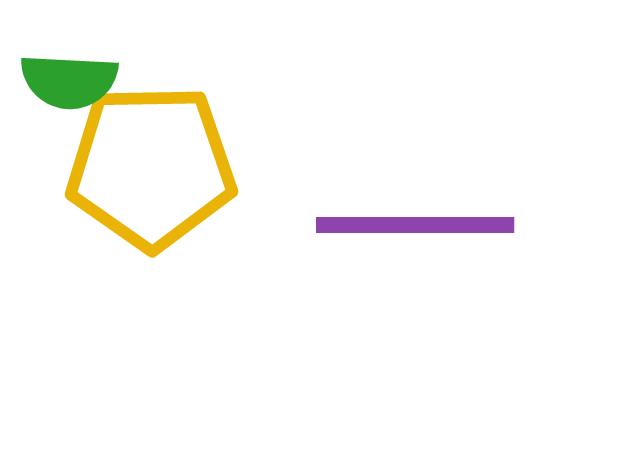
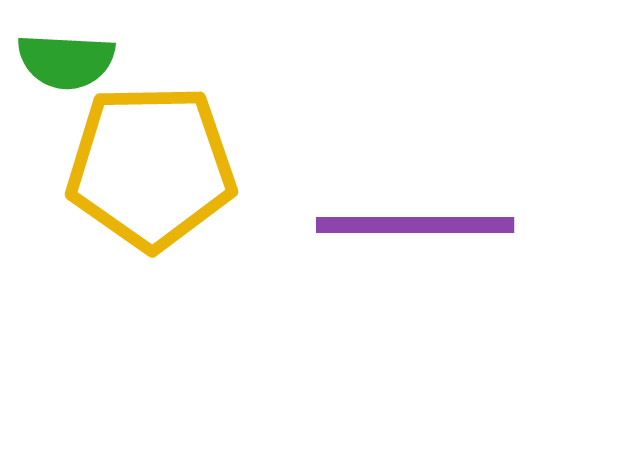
green semicircle: moved 3 px left, 20 px up
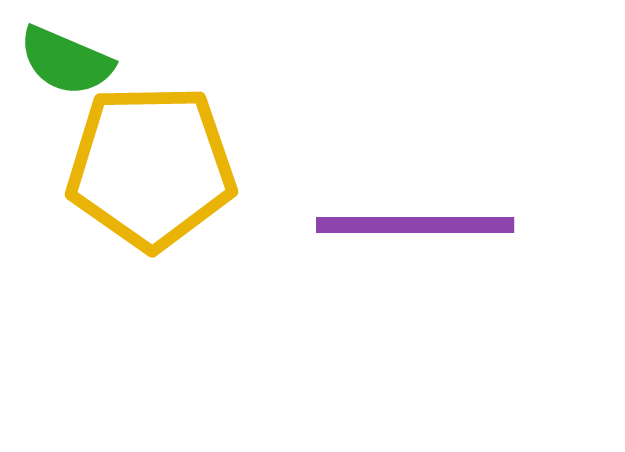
green semicircle: rotated 20 degrees clockwise
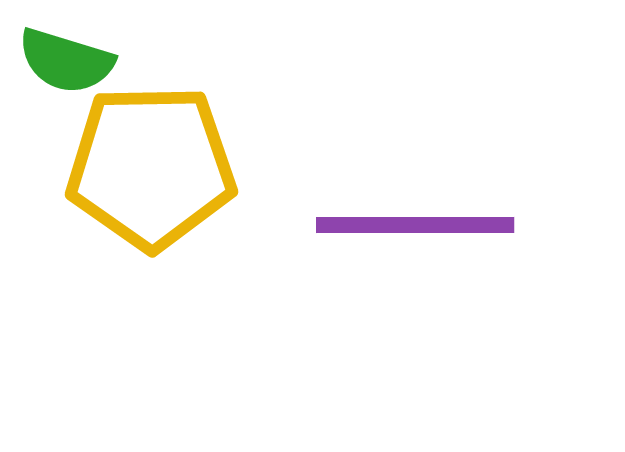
green semicircle: rotated 6 degrees counterclockwise
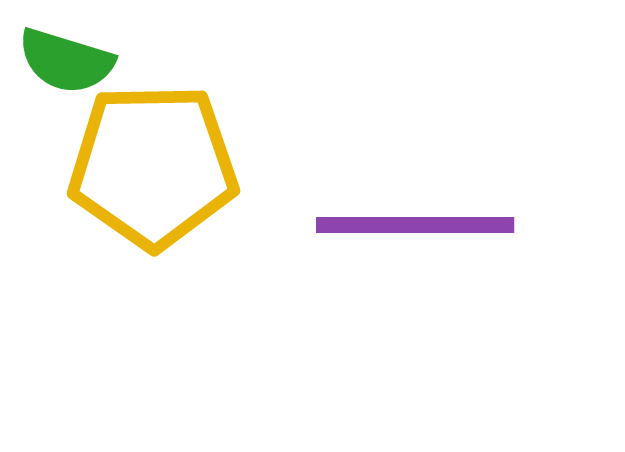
yellow pentagon: moved 2 px right, 1 px up
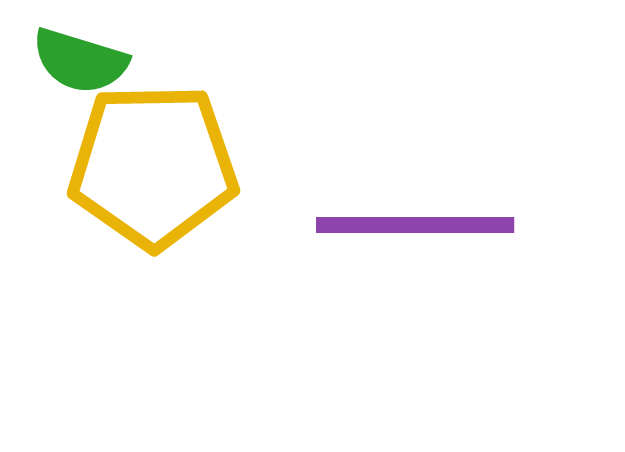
green semicircle: moved 14 px right
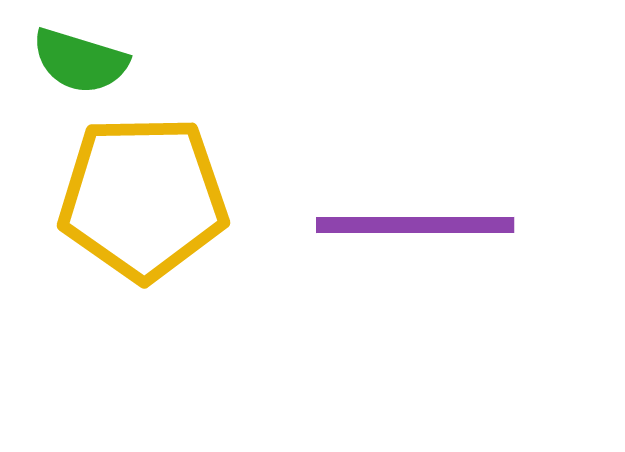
yellow pentagon: moved 10 px left, 32 px down
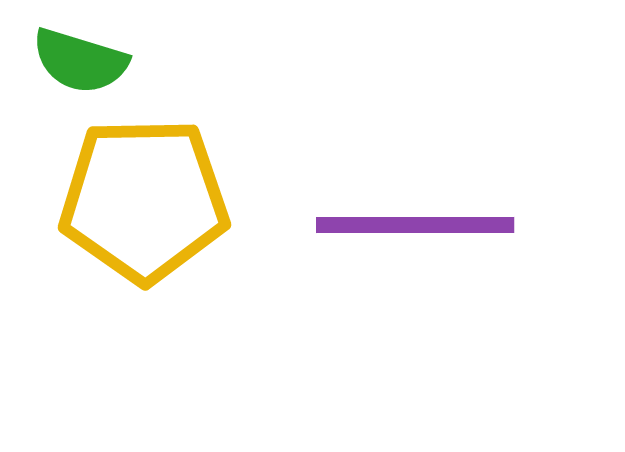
yellow pentagon: moved 1 px right, 2 px down
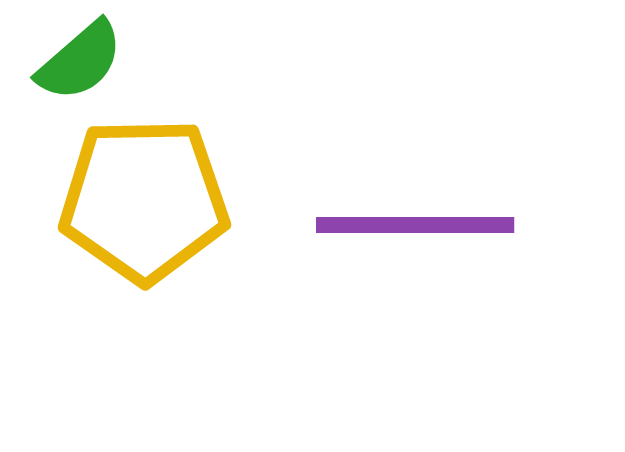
green semicircle: rotated 58 degrees counterclockwise
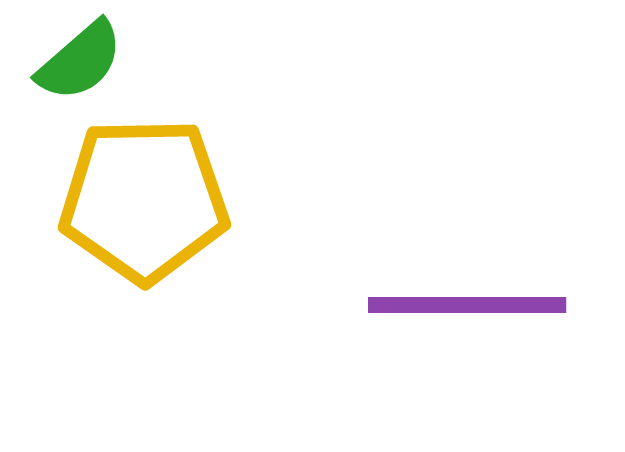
purple line: moved 52 px right, 80 px down
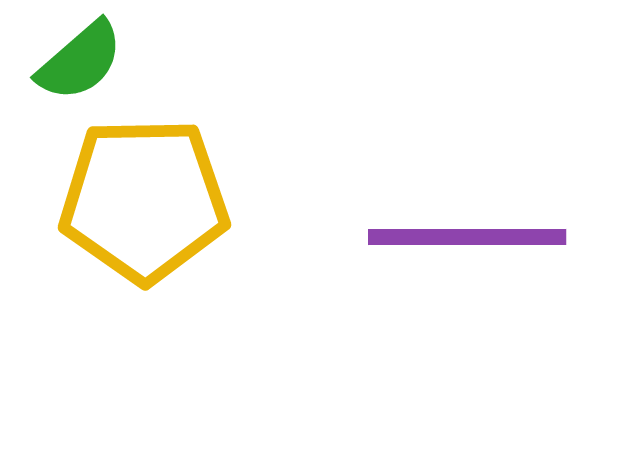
purple line: moved 68 px up
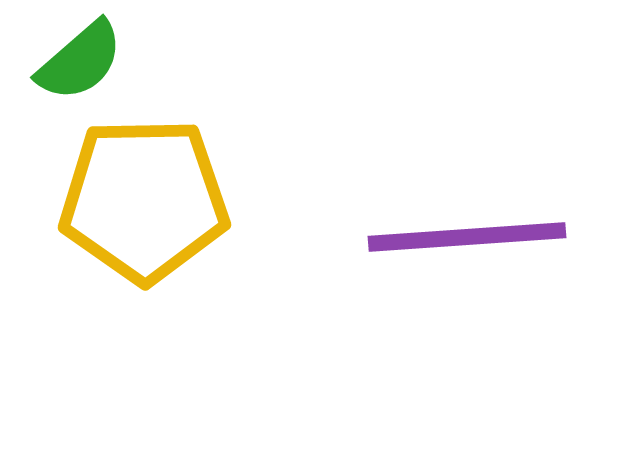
purple line: rotated 4 degrees counterclockwise
